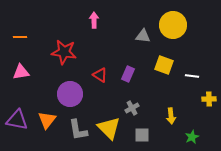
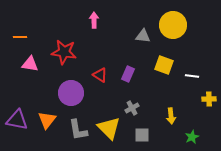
pink triangle: moved 9 px right, 8 px up; rotated 18 degrees clockwise
purple circle: moved 1 px right, 1 px up
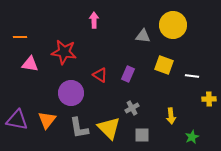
gray L-shape: moved 1 px right, 2 px up
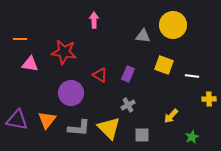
orange line: moved 2 px down
gray cross: moved 4 px left, 3 px up
yellow arrow: rotated 49 degrees clockwise
gray L-shape: rotated 75 degrees counterclockwise
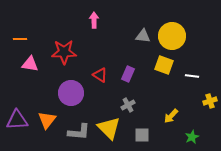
yellow circle: moved 1 px left, 11 px down
red star: rotated 10 degrees counterclockwise
yellow cross: moved 1 px right, 2 px down; rotated 16 degrees counterclockwise
purple triangle: rotated 15 degrees counterclockwise
gray L-shape: moved 4 px down
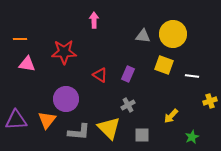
yellow circle: moved 1 px right, 2 px up
pink triangle: moved 3 px left
purple circle: moved 5 px left, 6 px down
purple triangle: moved 1 px left
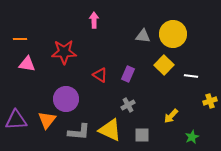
yellow square: rotated 24 degrees clockwise
white line: moved 1 px left
yellow triangle: moved 1 px right, 2 px down; rotated 20 degrees counterclockwise
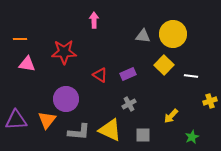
purple rectangle: rotated 42 degrees clockwise
gray cross: moved 1 px right, 1 px up
gray square: moved 1 px right
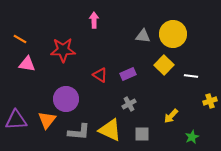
orange line: rotated 32 degrees clockwise
red star: moved 1 px left, 2 px up
gray square: moved 1 px left, 1 px up
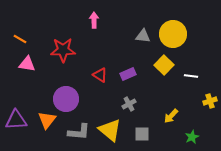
yellow triangle: rotated 15 degrees clockwise
